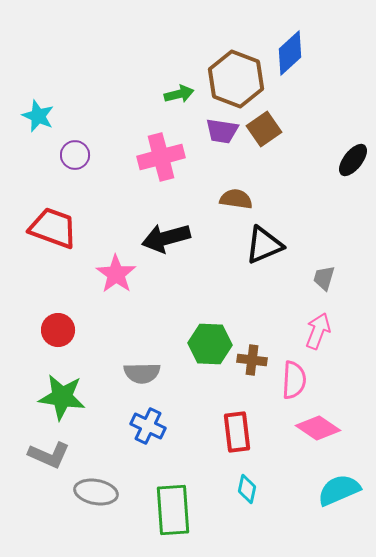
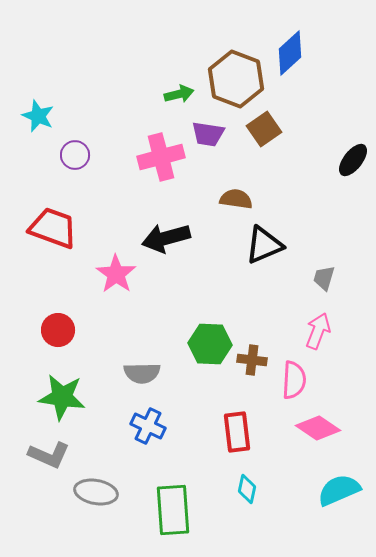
purple trapezoid: moved 14 px left, 3 px down
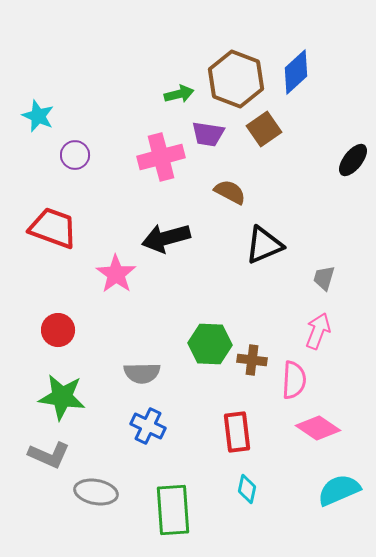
blue diamond: moved 6 px right, 19 px down
brown semicircle: moved 6 px left, 7 px up; rotated 20 degrees clockwise
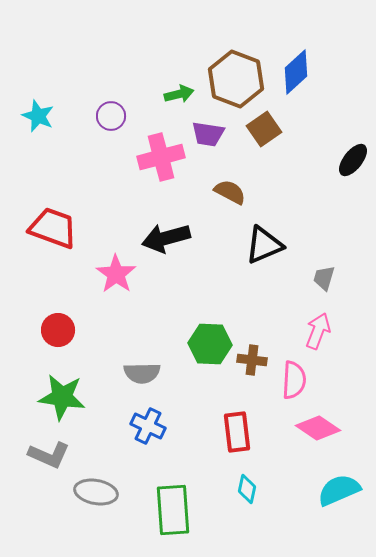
purple circle: moved 36 px right, 39 px up
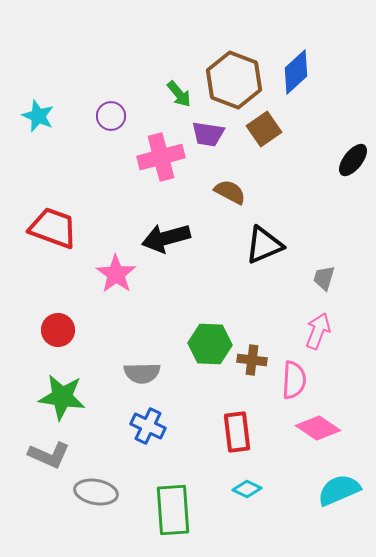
brown hexagon: moved 2 px left, 1 px down
green arrow: rotated 64 degrees clockwise
cyan diamond: rotated 76 degrees counterclockwise
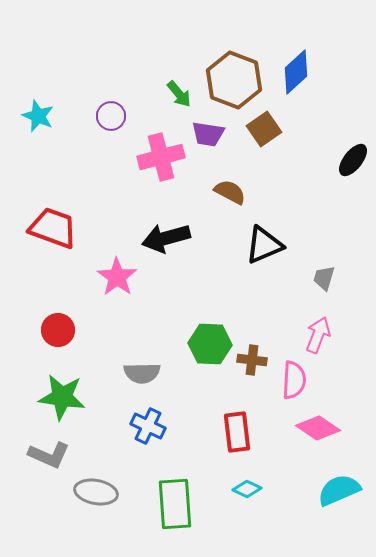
pink star: moved 1 px right, 3 px down
pink arrow: moved 4 px down
green rectangle: moved 2 px right, 6 px up
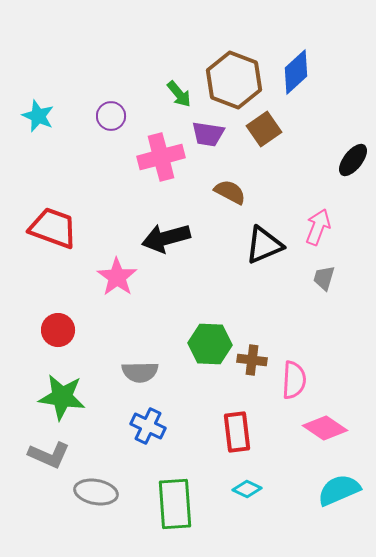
pink arrow: moved 108 px up
gray semicircle: moved 2 px left, 1 px up
pink diamond: moved 7 px right
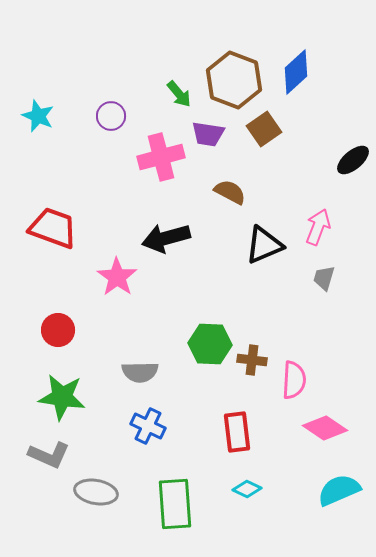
black ellipse: rotated 12 degrees clockwise
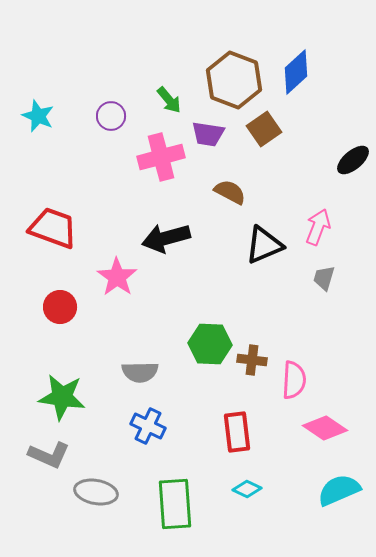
green arrow: moved 10 px left, 6 px down
red circle: moved 2 px right, 23 px up
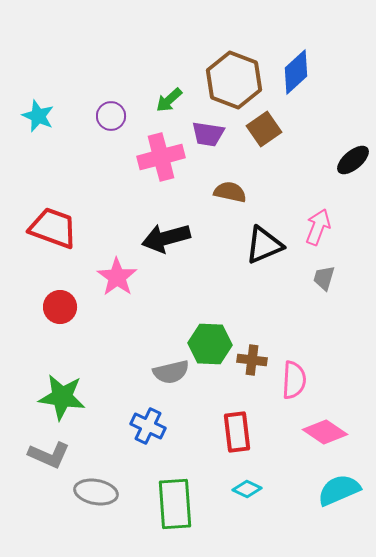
green arrow: rotated 88 degrees clockwise
brown semicircle: rotated 16 degrees counterclockwise
gray semicircle: moved 31 px right; rotated 12 degrees counterclockwise
pink diamond: moved 4 px down
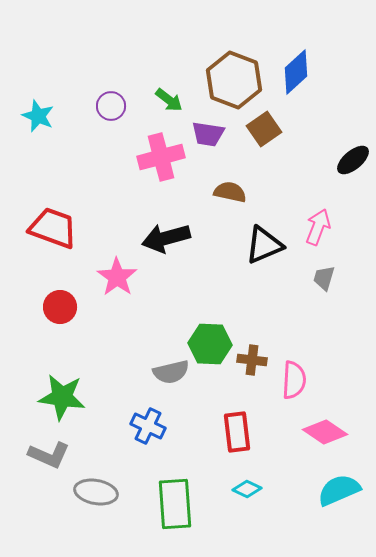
green arrow: rotated 100 degrees counterclockwise
purple circle: moved 10 px up
